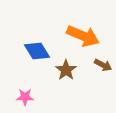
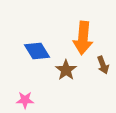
orange arrow: moved 2 px down; rotated 72 degrees clockwise
brown arrow: rotated 42 degrees clockwise
pink star: moved 3 px down
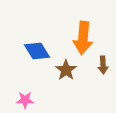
brown arrow: rotated 18 degrees clockwise
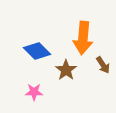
blue diamond: rotated 12 degrees counterclockwise
brown arrow: rotated 30 degrees counterclockwise
pink star: moved 9 px right, 8 px up
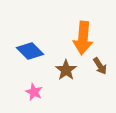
blue diamond: moved 7 px left
brown arrow: moved 3 px left, 1 px down
pink star: rotated 24 degrees clockwise
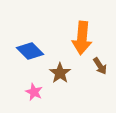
orange arrow: moved 1 px left
brown star: moved 6 px left, 3 px down
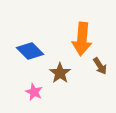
orange arrow: moved 1 px down
